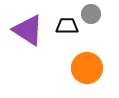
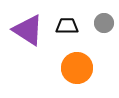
gray circle: moved 13 px right, 9 px down
orange circle: moved 10 px left
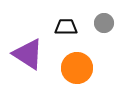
black trapezoid: moved 1 px left, 1 px down
purple triangle: moved 24 px down
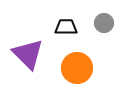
purple triangle: rotated 12 degrees clockwise
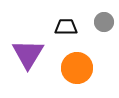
gray circle: moved 1 px up
purple triangle: rotated 16 degrees clockwise
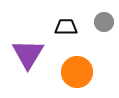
orange circle: moved 4 px down
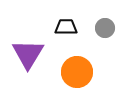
gray circle: moved 1 px right, 6 px down
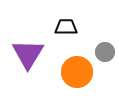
gray circle: moved 24 px down
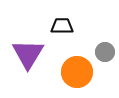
black trapezoid: moved 4 px left, 1 px up
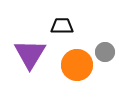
purple triangle: moved 2 px right
orange circle: moved 7 px up
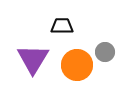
purple triangle: moved 3 px right, 5 px down
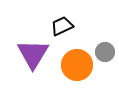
black trapezoid: rotated 25 degrees counterclockwise
purple triangle: moved 5 px up
